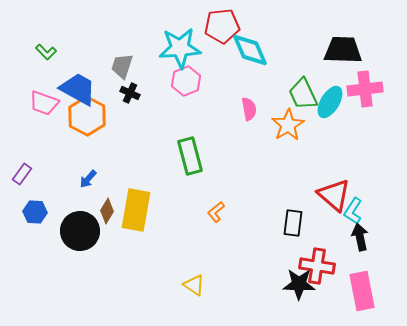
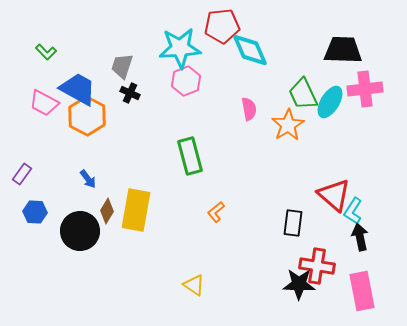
pink trapezoid: rotated 8 degrees clockwise
blue arrow: rotated 78 degrees counterclockwise
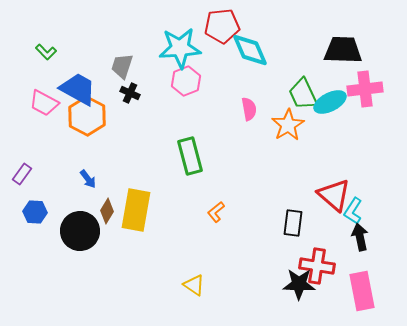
cyan ellipse: rotated 32 degrees clockwise
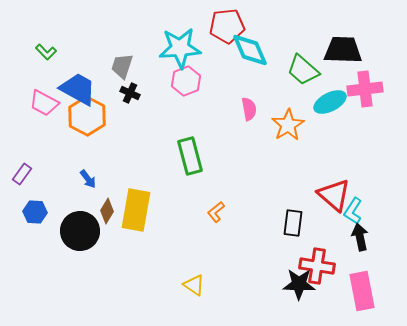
red pentagon: moved 5 px right
green trapezoid: moved 24 px up; rotated 24 degrees counterclockwise
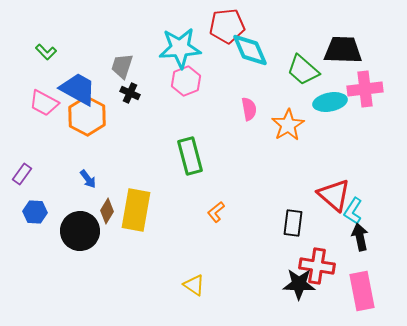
cyan ellipse: rotated 16 degrees clockwise
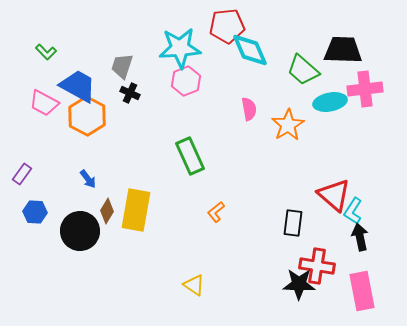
blue trapezoid: moved 3 px up
green rectangle: rotated 9 degrees counterclockwise
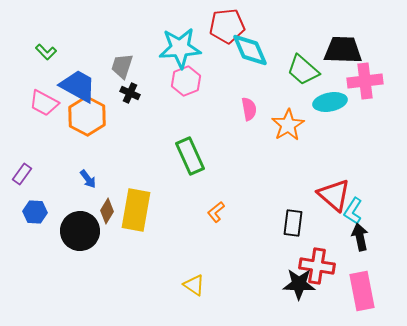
pink cross: moved 8 px up
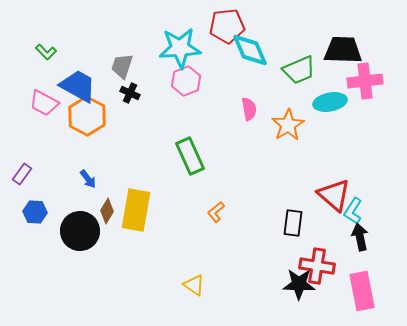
green trapezoid: moved 4 px left; rotated 64 degrees counterclockwise
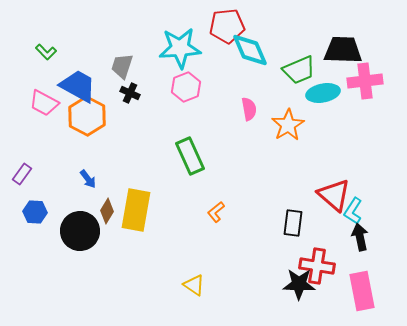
pink hexagon: moved 6 px down
cyan ellipse: moved 7 px left, 9 px up
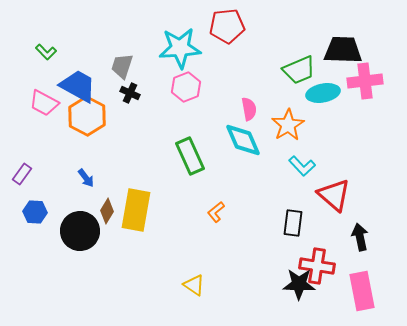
cyan diamond: moved 7 px left, 90 px down
blue arrow: moved 2 px left, 1 px up
cyan L-shape: moved 51 px left, 45 px up; rotated 76 degrees counterclockwise
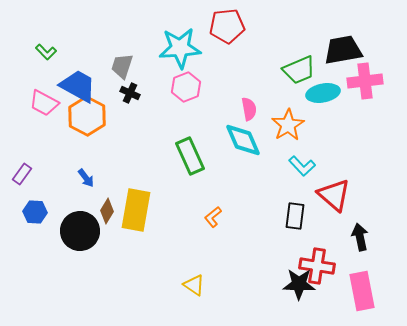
black trapezoid: rotated 12 degrees counterclockwise
orange L-shape: moved 3 px left, 5 px down
black rectangle: moved 2 px right, 7 px up
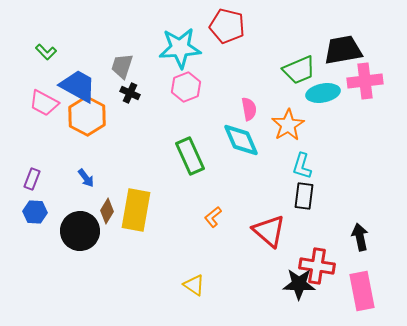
red pentagon: rotated 20 degrees clockwise
cyan diamond: moved 2 px left
cyan L-shape: rotated 60 degrees clockwise
purple rectangle: moved 10 px right, 5 px down; rotated 15 degrees counterclockwise
red triangle: moved 65 px left, 36 px down
black rectangle: moved 9 px right, 20 px up
